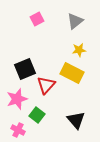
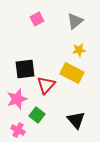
black square: rotated 15 degrees clockwise
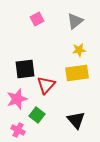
yellow rectangle: moved 5 px right; rotated 35 degrees counterclockwise
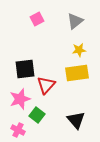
pink star: moved 3 px right
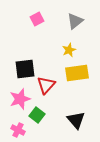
yellow star: moved 10 px left; rotated 16 degrees counterclockwise
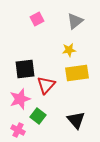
yellow star: rotated 16 degrees clockwise
green square: moved 1 px right, 1 px down
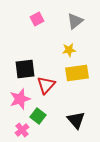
pink cross: moved 4 px right; rotated 24 degrees clockwise
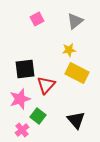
yellow rectangle: rotated 35 degrees clockwise
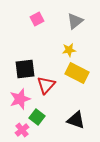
green square: moved 1 px left, 1 px down
black triangle: rotated 30 degrees counterclockwise
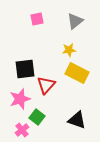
pink square: rotated 16 degrees clockwise
black triangle: moved 1 px right
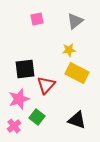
pink star: moved 1 px left
pink cross: moved 8 px left, 4 px up
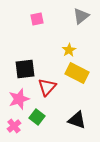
gray triangle: moved 6 px right, 5 px up
yellow star: rotated 24 degrees counterclockwise
red triangle: moved 1 px right, 2 px down
